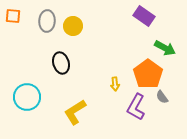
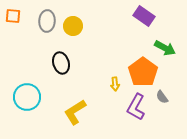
orange pentagon: moved 5 px left, 2 px up
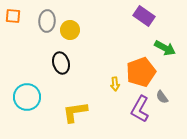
yellow circle: moved 3 px left, 4 px down
orange pentagon: moved 2 px left; rotated 16 degrees clockwise
purple L-shape: moved 4 px right, 2 px down
yellow L-shape: rotated 24 degrees clockwise
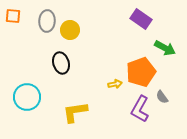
purple rectangle: moved 3 px left, 3 px down
yellow arrow: rotated 96 degrees counterclockwise
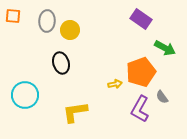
cyan circle: moved 2 px left, 2 px up
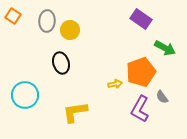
orange square: rotated 28 degrees clockwise
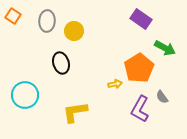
yellow circle: moved 4 px right, 1 px down
orange pentagon: moved 2 px left, 4 px up; rotated 12 degrees counterclockwise
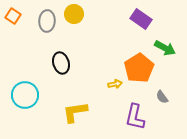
yellow circle: moved 17 px up
purple L-shape: moved 5 px left, 8 px down; rotated 16 degrees counterclockwise
